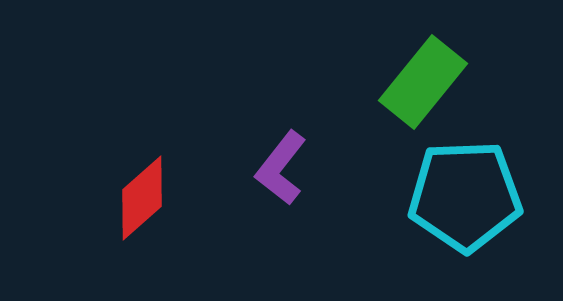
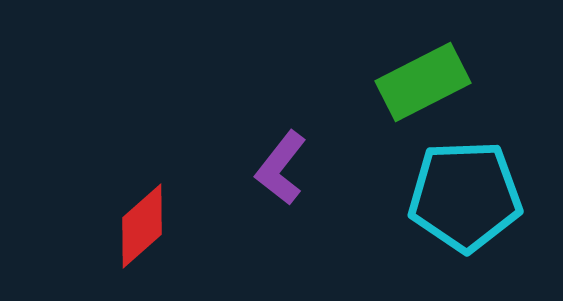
green rectangle: rotated 24 degrees clockwise
red diamond: moved 28 px down
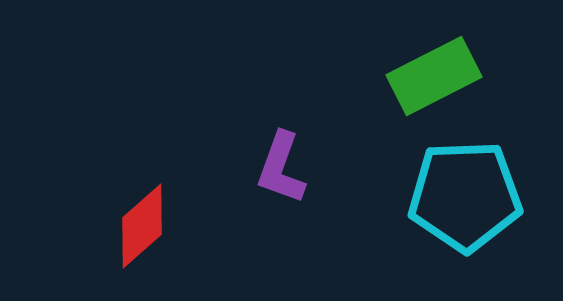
green rectangle: moved 11 px right, 6 px up
purple L-shape: rotated 18 degrees counterclockwise
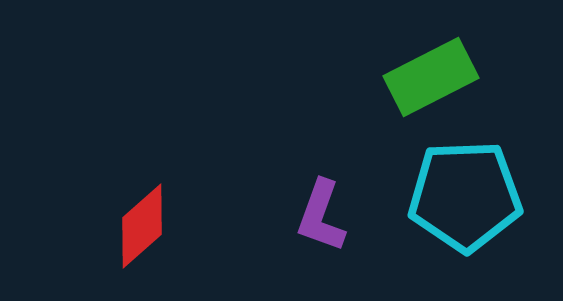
green rectangle: moved 3 px left, 1 px down
purple L-shape: moved 40 px right, 48 px down
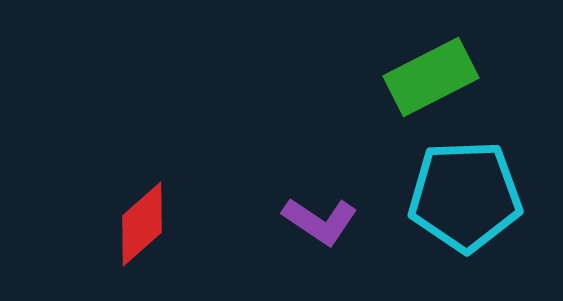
purple L-shape: moved 1 px left, 5 px down; rotated 76 degrees counterclockwise
red diamond: moved 2 px up
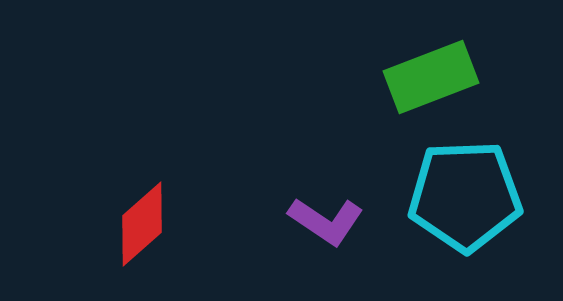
green rectangle: rotated 6 degrees clockwise
purple L-shape: moved 6 px right
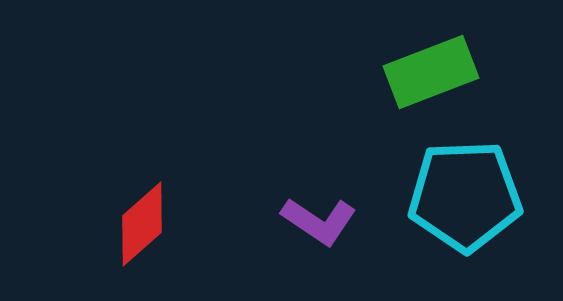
green rectangle: moved 5 px up
purple L-shape: moved 7 px left
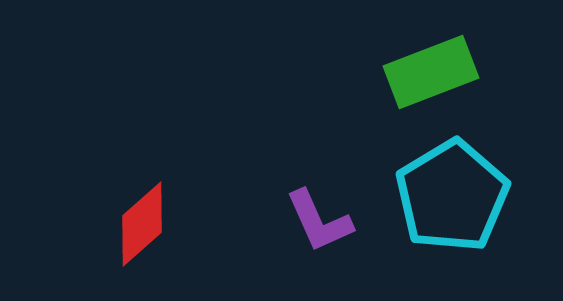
cyan pentagon: moved 13 px left; rotated 29 degrees counterclockwise
purple L-shape: rotated 32 degrees clockwise
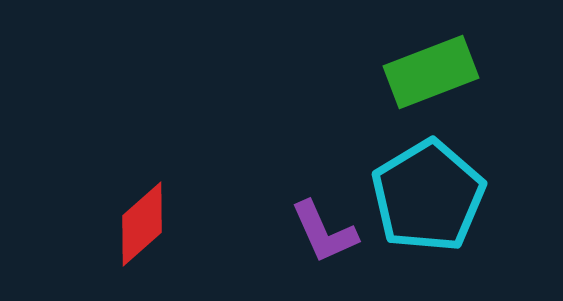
cyan pentagon: moved 24 px left
purple L-shape: moved 5 px right, 11 px down
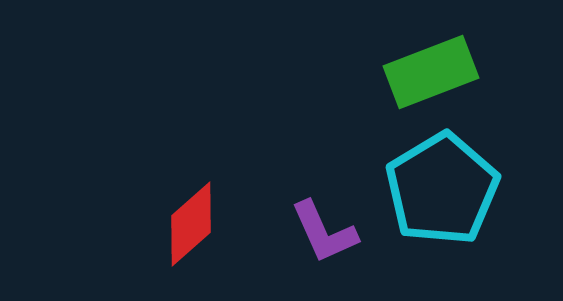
cyan pentagon: moved 14 px right, 7 px up
red diamond: moved 49 px right
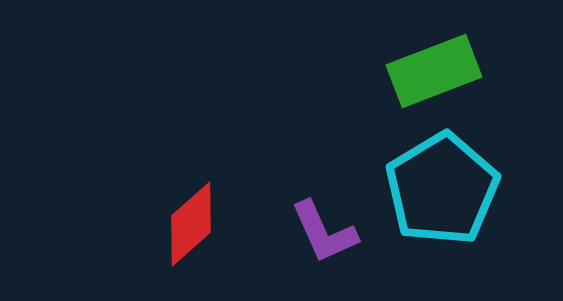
green rectangle: moved 3 px right, 1 px up
